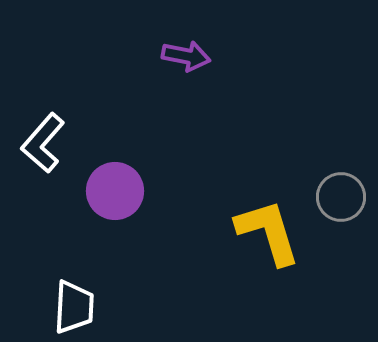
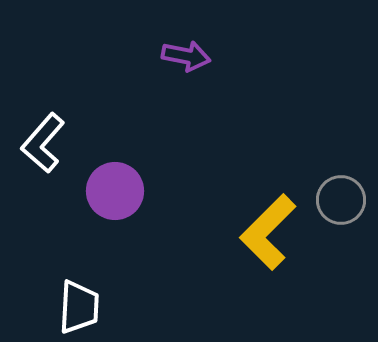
gray circle: moved 3 px down
yellow L-shape: rotated 118 degrees counterclockwise
white trapezoid: moved 5 px right
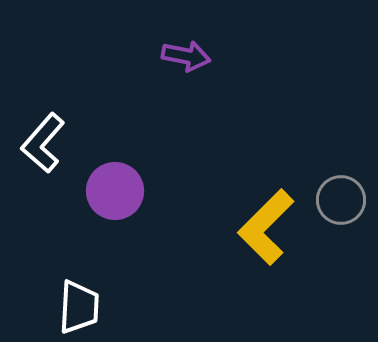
yellow L-shape: moved 2 px left, 5 px up
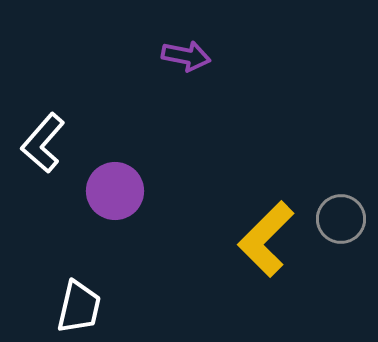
gray circle: moved 19 px down
yellow L-shape: moved 12 px down
white trapezoid: rotated 10 degrees clockwise
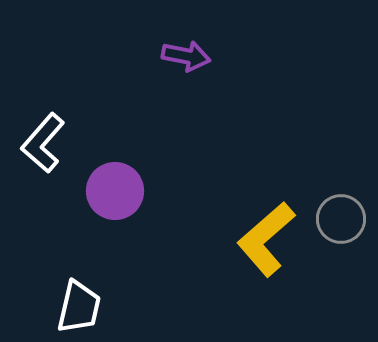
yellow L-shape: rotated 4 degrees clockwise
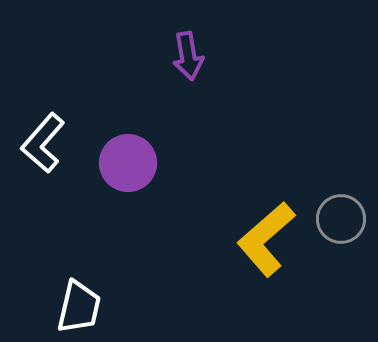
purple arrow: moved 2 px right; rotated 69 degrees clockwise
purple circle: moved 13 px right, 28 px up
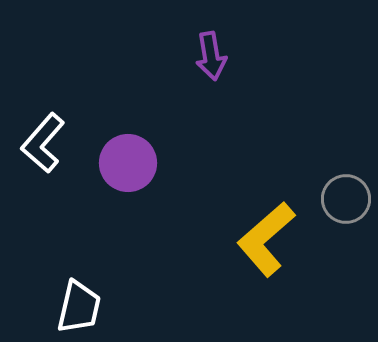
purple arrow: moved 23 px right
gray circle: moved 5 px right, 20 px up
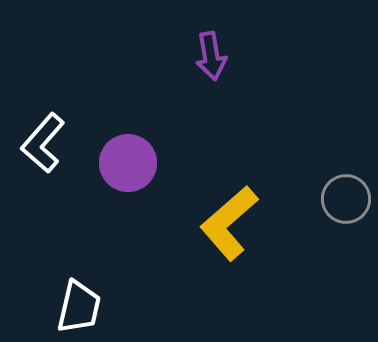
yellow L-shape: moved 37 px left, 16 px up
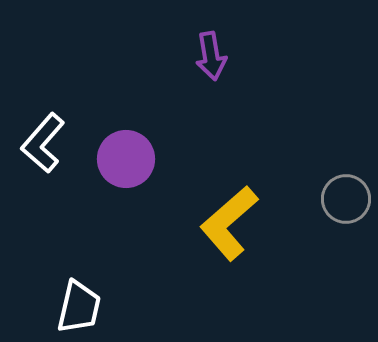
purple circle: moved 2 px left, 4 px up
